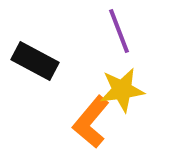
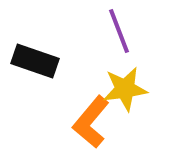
black rectangle: rotated 9 degrees counterclockwise
yellow star: moved 3 px right, 1 px up
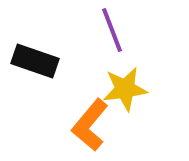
purple line: moved 7 px left, 1 px up
orange L-shape: moved 1 px left, 3 px down
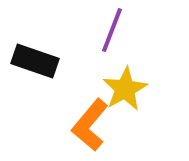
purple line: rotated 42 degrees clockwise
yellow star: rotated 21 degrees counterclockwise
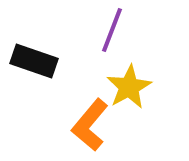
black rectangle: moved 1 px left
yellow star: moved 4 px right, 2 px up
